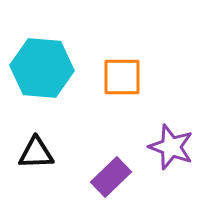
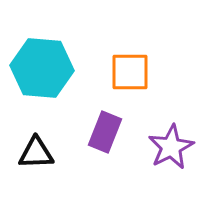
orange square: moved 8 px right, 5 px up
purple star: rotated 24 degrees clockwise
purple rectangle: moved 6 px left, 45 px up; rotated 24 degrees counterclockwise
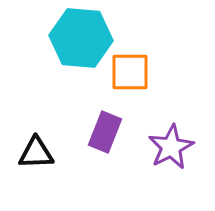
cyan hexagon: moved 39 px right, 30 px up
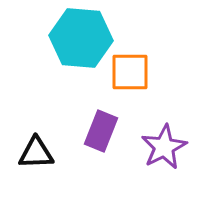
purple rectangle: moved 4 px left, 1 px up
purple star: moved 7 px left
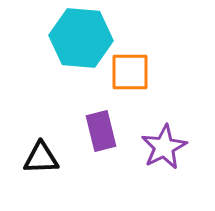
purple rectangle: rotated 36 degrees counterclockwise
black triangle: moved 5 px right, 5 px down
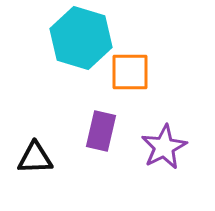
cyan hexagon: rotated 12 degrees clockwise
purple rectangle: rotated 27 degrees clockwise
black triangle: moved 6 px left
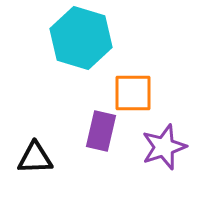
orange square: moved 3 px right, 21 px down
purple star: rotated 9 degrees clockwise
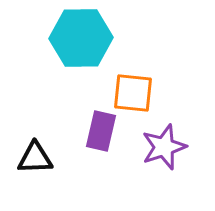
cyan hexagon: rotated 18 degrees counterclockwise
orange square: rotated 6 degrees clockwise
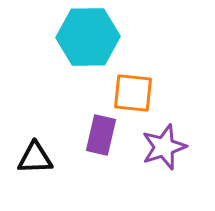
cyan hexagon: moved 7 px right, 1 px up
purple rectangle: moved 4 px down
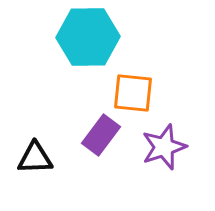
purple rectangle: rotated 24 degrees clockwise
